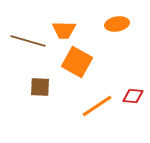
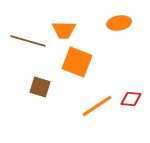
orange ellipse: moved 2 px right, 1 px up
orange square: rotated 8 degrees counterclockwise
brown square: rotated 15 degrees clockwise
red diamond: moved 2 px left, 3 px down
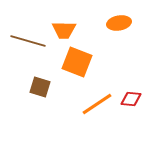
orange line: moved 2 px up
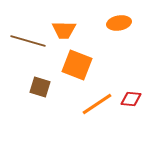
orange square: moved 3 px down
